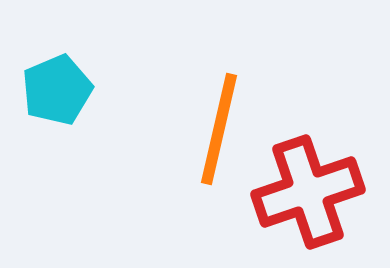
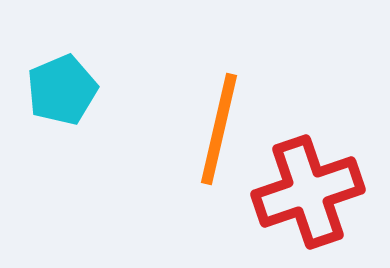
cyan pentagon: moved 5 px right
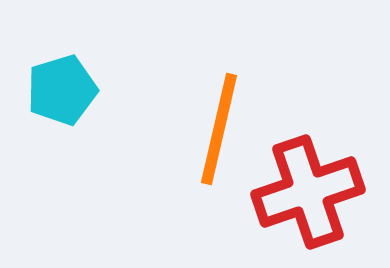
cyan pentagon: rotated 6 degrees clockwise
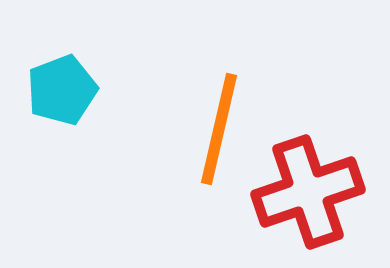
cyan pentagon: rotated 4 degrees counterclockwise
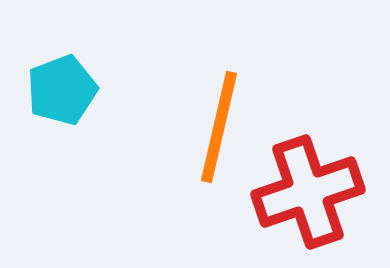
orange line: moved 2 px up
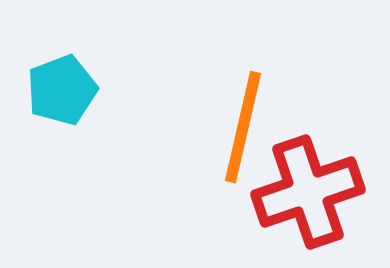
orange line: moved 24 px right
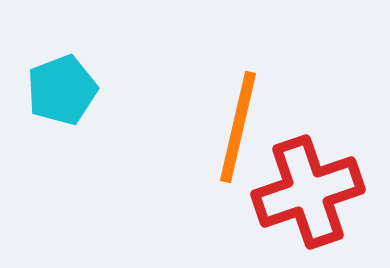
orange line: moved 5 px left
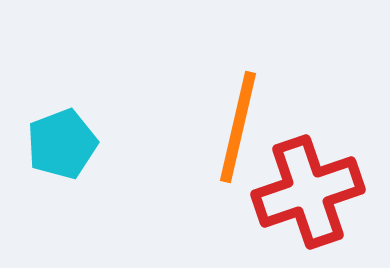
cyan pentagon: moved 54 px down
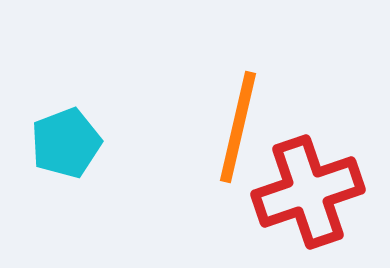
cyan pentagon: moved 4 px right, 1 px up
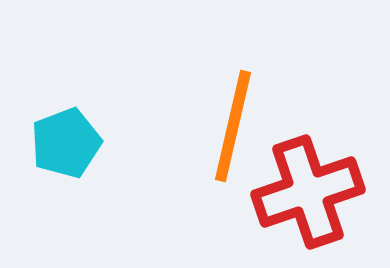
orange line: moved 5 px left, 1 px up
